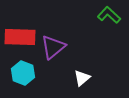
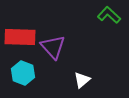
purple triangle: rotated 32 degrees counterclockwise
white triangle: moved 2 px down
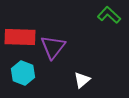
purple triangle: rotated 20 degrees clockwise
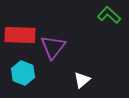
red rectangle: moved 2 px up
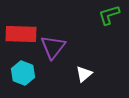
green L-shape: rotated 60 degrees counterclockwise
red rectangle: moved 1 px right, 1 px up
white triangle: moved 2 px right, 6 px up
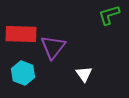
white triangle: rotated 24 degrees counterclockwise
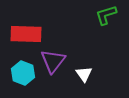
green L-shape: moved 3 px left
red rectangle: moved 5 px right
purple triangle: moved 14 px down
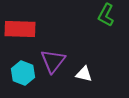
green L-shape: rotated 45 degrees counterclockwise
red rectangle: moved 6 px left, 5 px up
white triangle: rotated 42 degrees counterclockwise
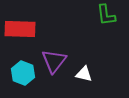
green L-shape: rotated 35 degrees counterclockwise
purple triangle: moved 1 px right
